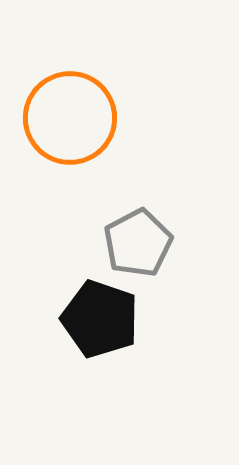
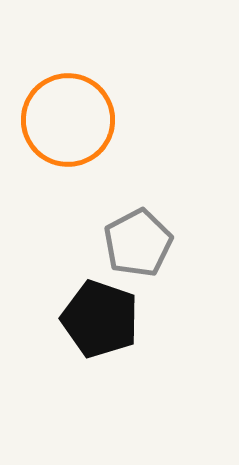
orange circle: moved 2 px left, 2 px down
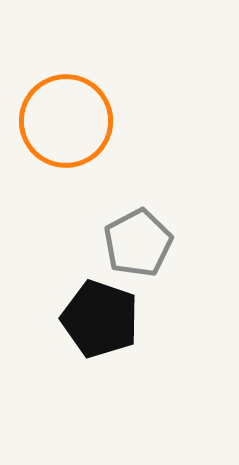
orange circle: moved 2 px left, 1 px down
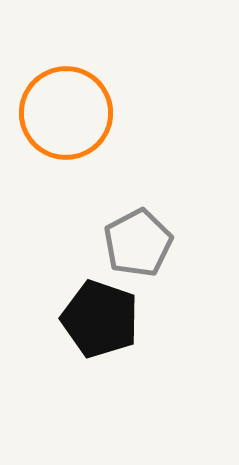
orange circle: moved 8 px up
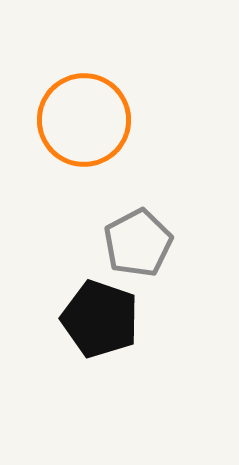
orange circle: moved 18 px right, 7 px down
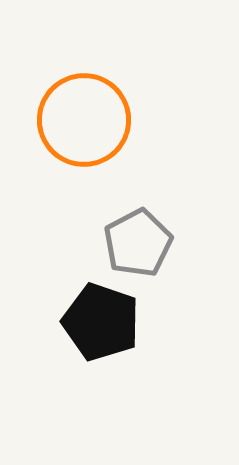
black pentagon: moved 1 px right, 3 px down
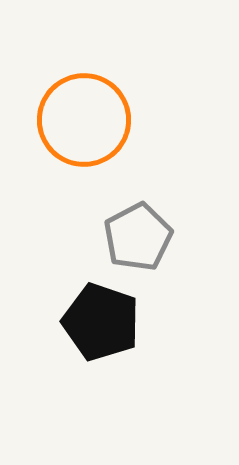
gray pentagon: moved 6 px up
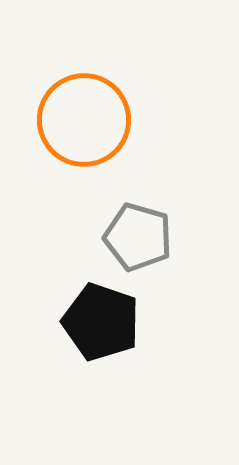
gray pentagon: rotated 28 degrees counterclockwise
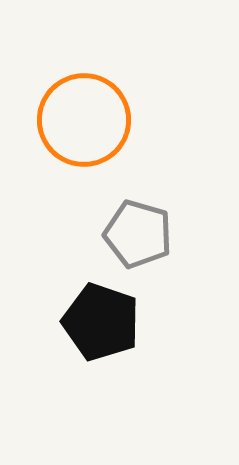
gray pentagon: moved 3 px up
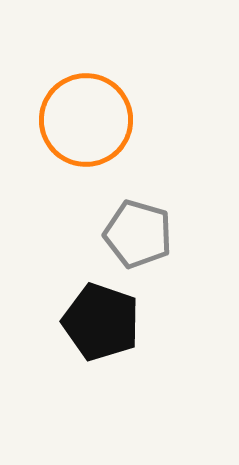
orange circle: moved 2 px right
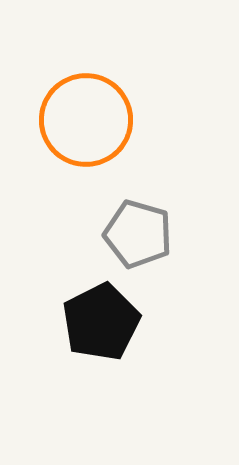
black pentagon: rotated 26 degrees clockwise
